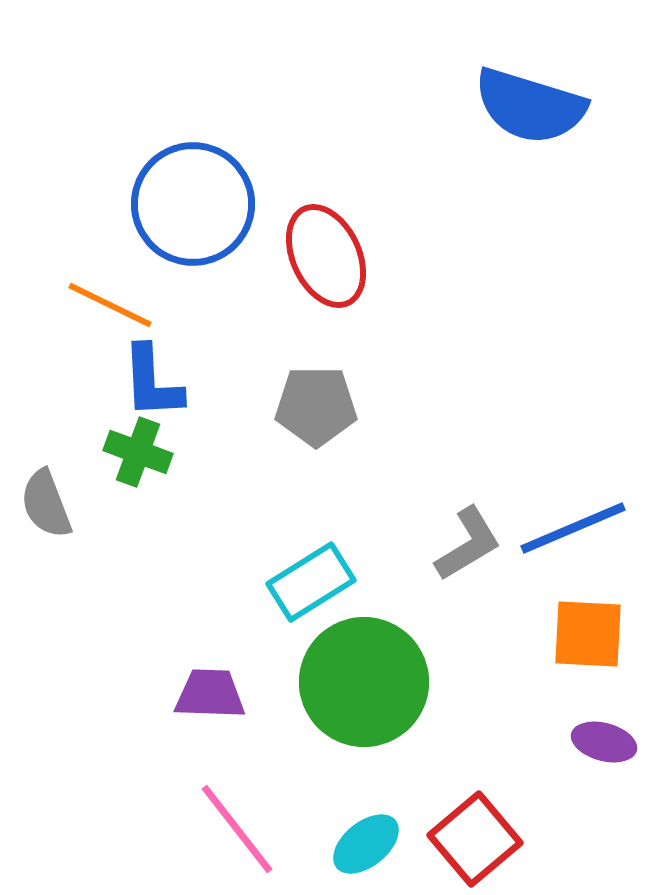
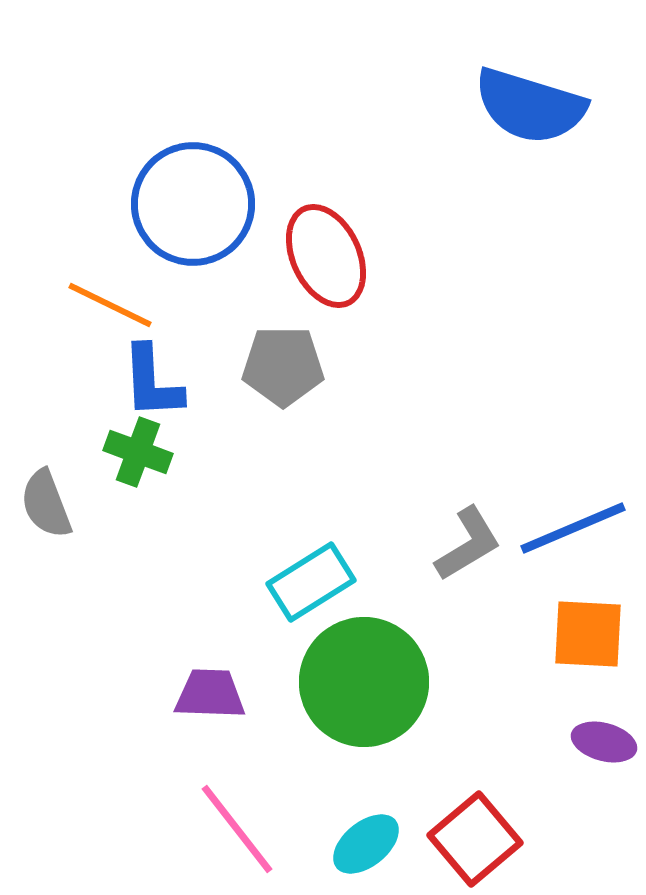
gray pentagon: moved 33 px left, 40 px up
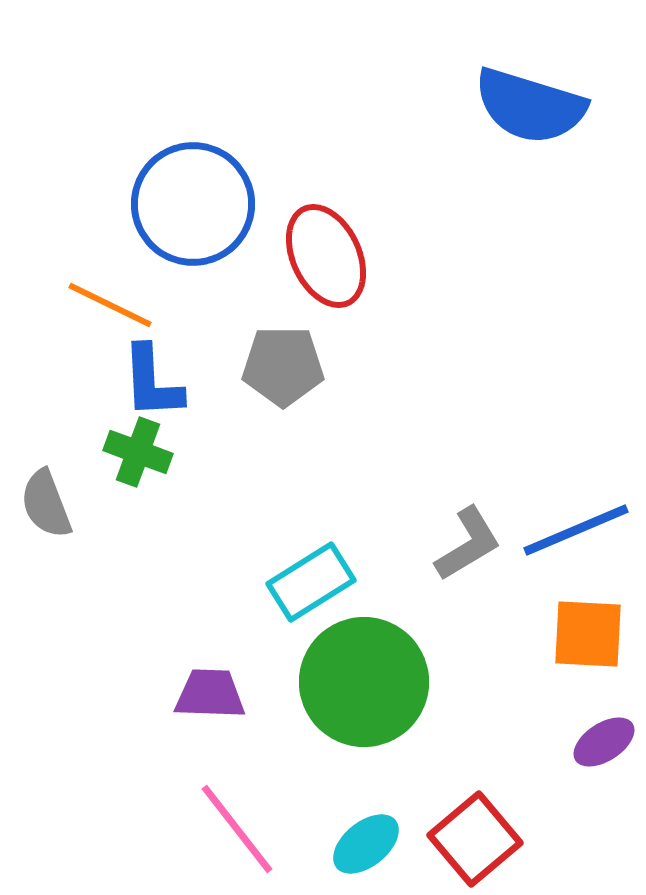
blue line: moved 3 px right, 2 px down
purple ellipse: rotated 48 degrees counterclockwise
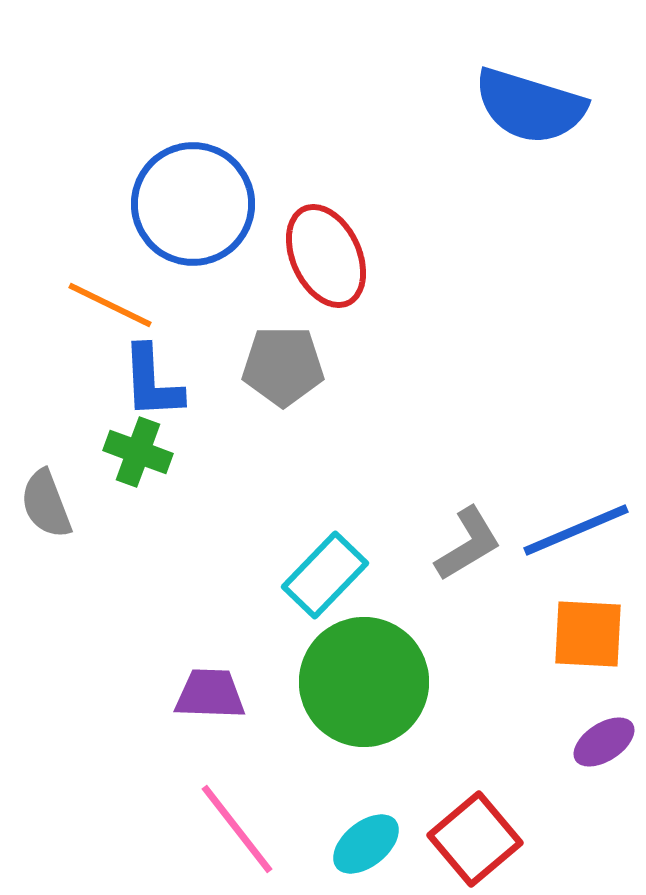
cyan rectangle: moved 14 px right, 7 px up; rotated 14 degrees counterclockwise
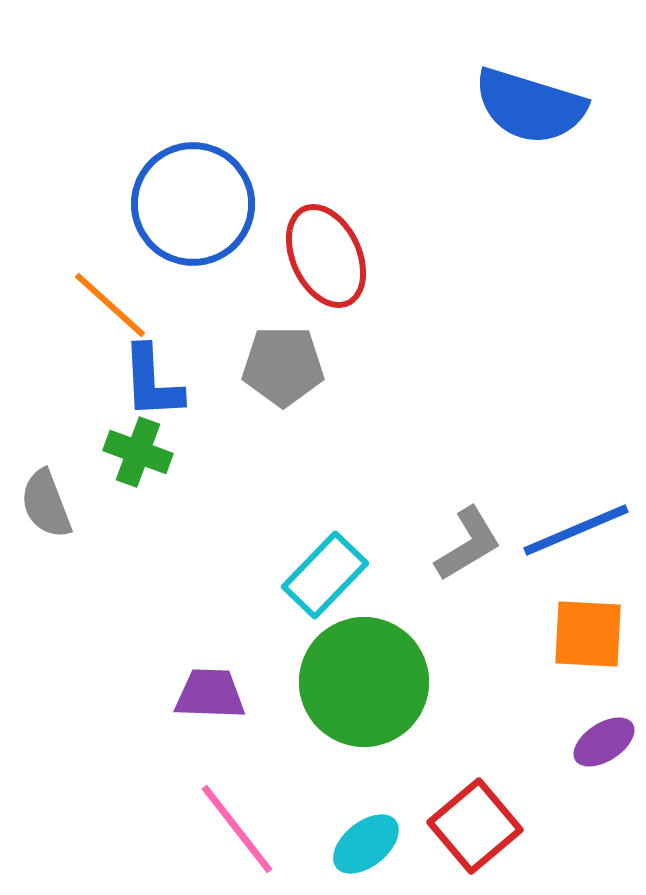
orange line: rotated 16 degrees clockwise
red square: moved 13 px up
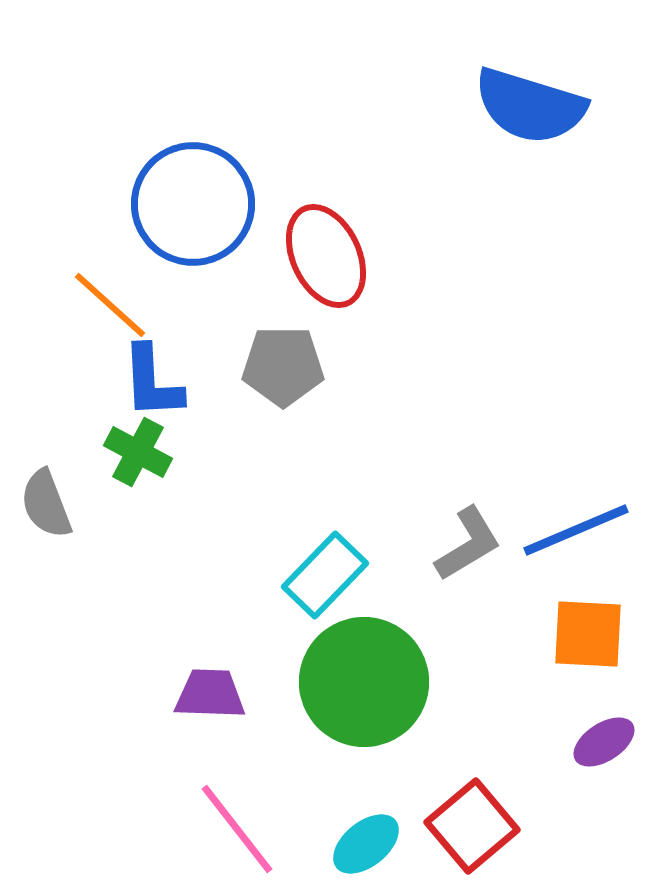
green cross: rotated 8 degrees clockwise
red square: moved 3 px left
